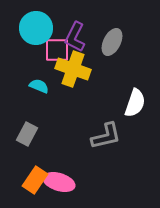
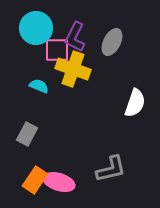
gray L-shape: moved 5 px right, 33 px down
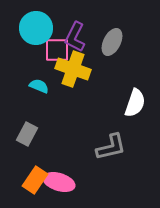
gray L-shape: moved 22 px up
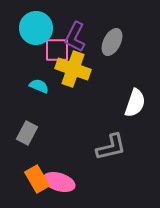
gray rectangle: moved 1 px up
orange rectangle: moved 2 px right, 1 px up; rotated 64 degrees counterclockwise
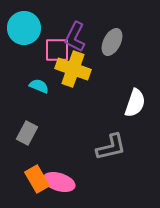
cyan circle: moved 12 px left
